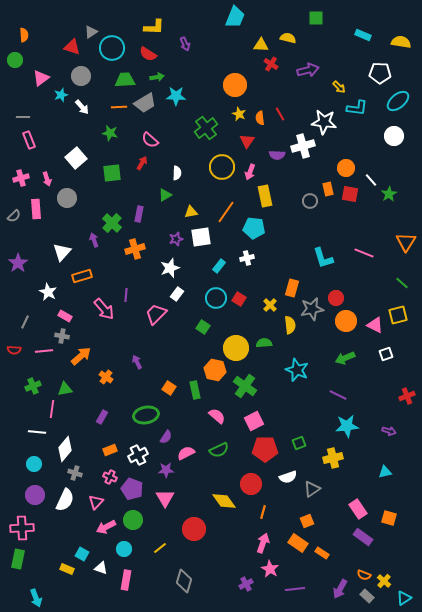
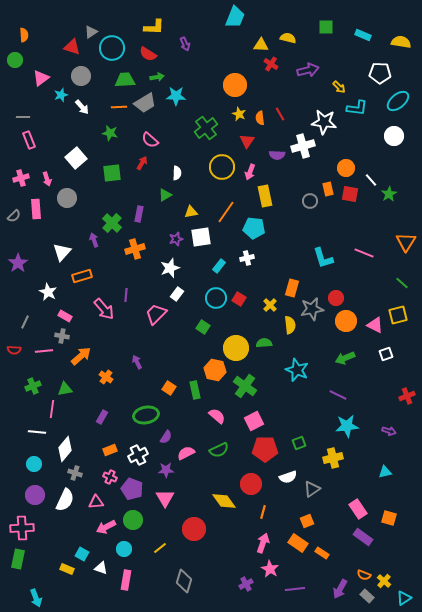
green square at (316, 18): moved 10 px right, 9 px down
pink triangle at (96, 502): rotated 42 degrees clockwise
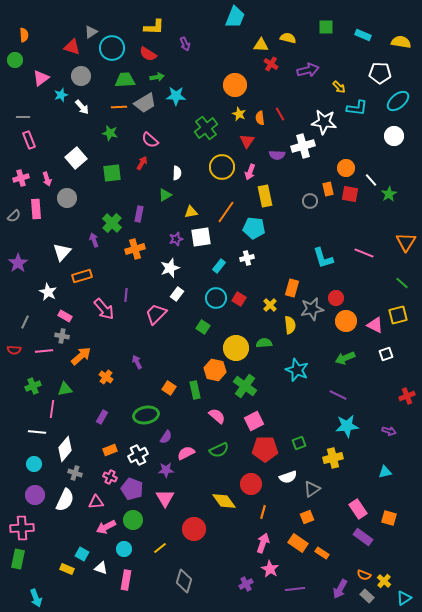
orange square at (307, 521): moved 4 px up
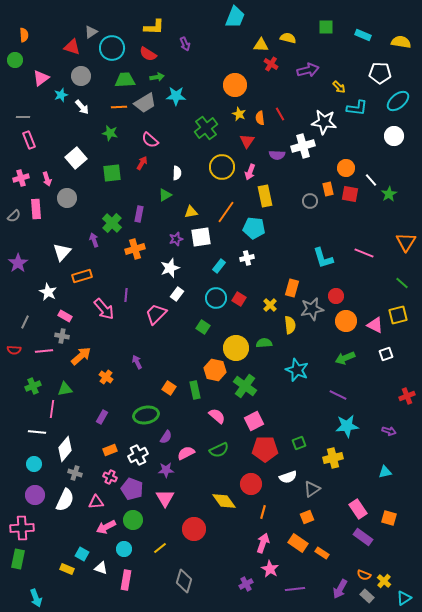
red circle at (336, 298): moved 2 px up
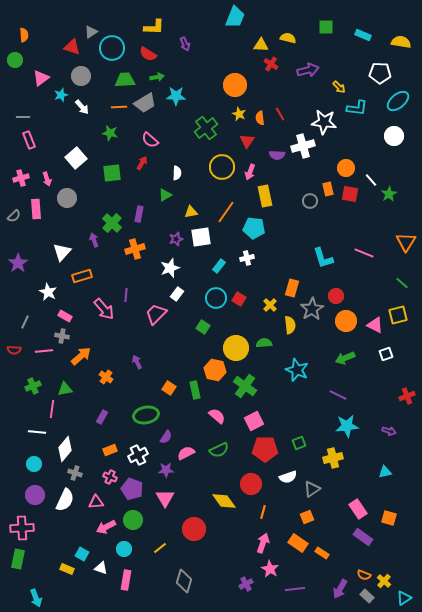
gray star at (312, 309): rotated 20 degrees counterclockwise
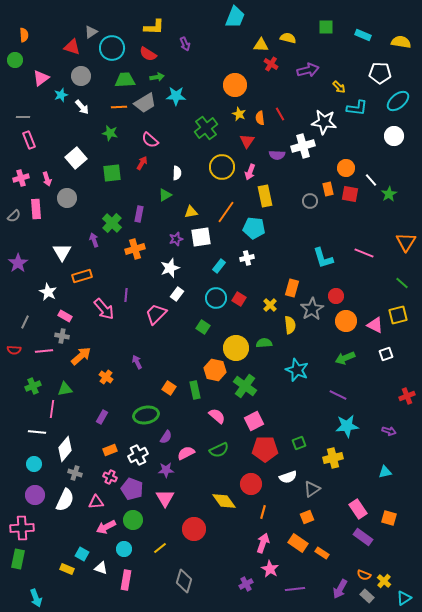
white triangle at (62, 252): rotated 12 degrees counterclockwise
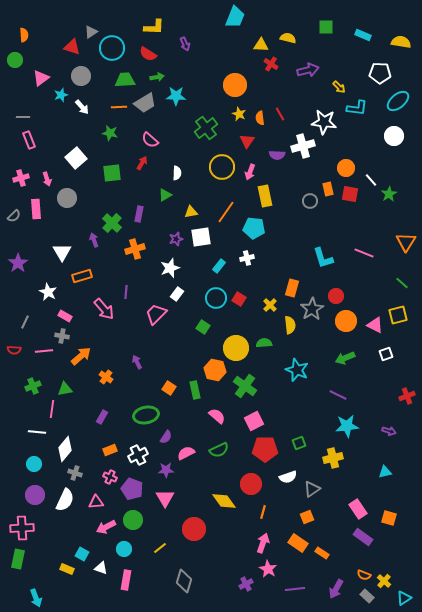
purple line at (126, 295): moved 3 px up
pink star at (270, 569): moved 2 px left
purple arrow at (340, 589): moved 4 px left
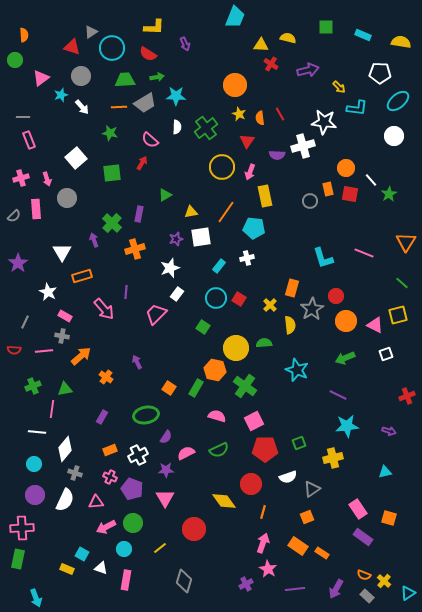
white semicircle at (177, 173): moved 46 px up
green rectangle at (195, 390): moved 1 px right, 2 px up; rotated 42 degrees clockwise
pink semicircle at (217, 416): rotated 24 degrees counterclockwise
green circle at (133, 520): moved 3 px down
orange rectangle at (298, 543): moved 3 px down
cyan triangle at (404, 598): moved 4 px right, 5 px up
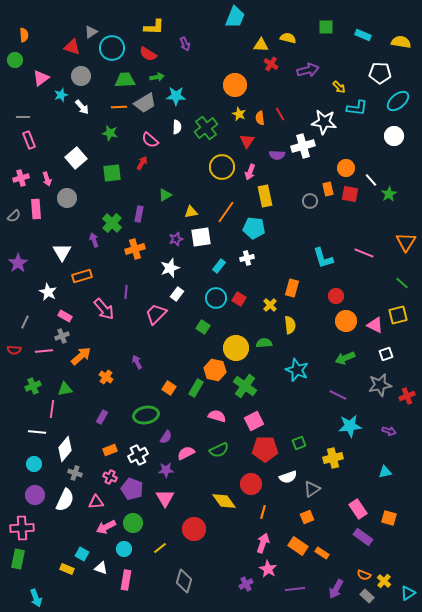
gray star at (312, 309): moved 68 px right, 76 px down; rotated 20 degrees clockwise
gray cross at (62, 336): rotated 32 degrees counterclockwise
cyan star at (347, 426): moved 3 px right
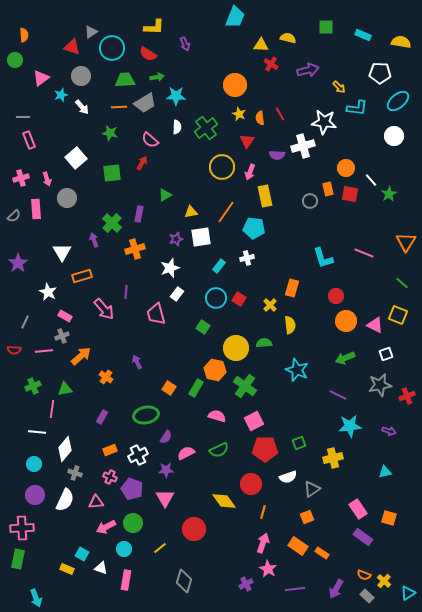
pink trapezoid at (156, 314): rotated 60 degrees counterclockwise
yellow square at (398, 315): rotated 36 degrees clockwise
